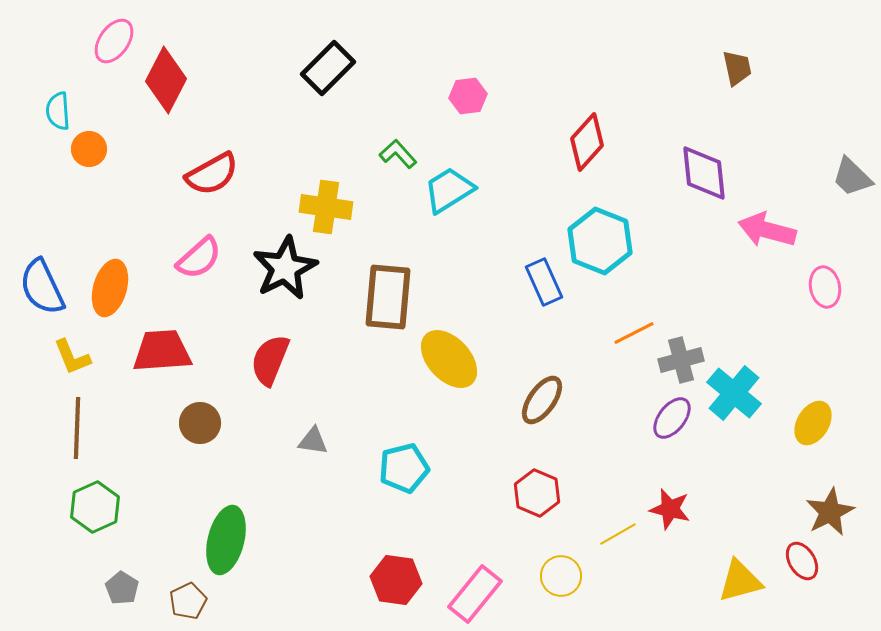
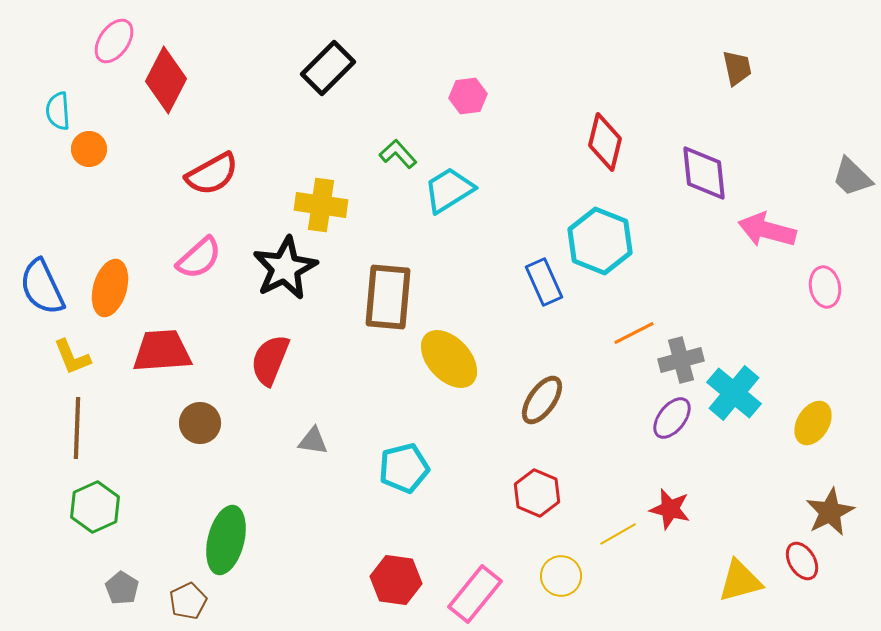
red diamond at (587, 142): moved 18 px right; rotated 28 degrees counterclockwise
yellow cross at (326, 207): moved 5 px left, 2 px up
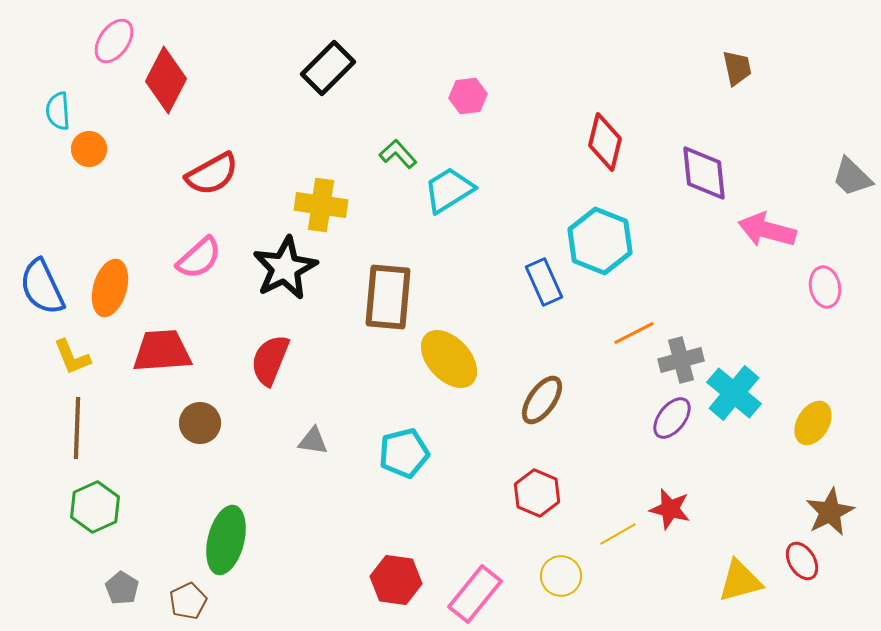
cyan pentagon at (404, 468): moved 15 px up
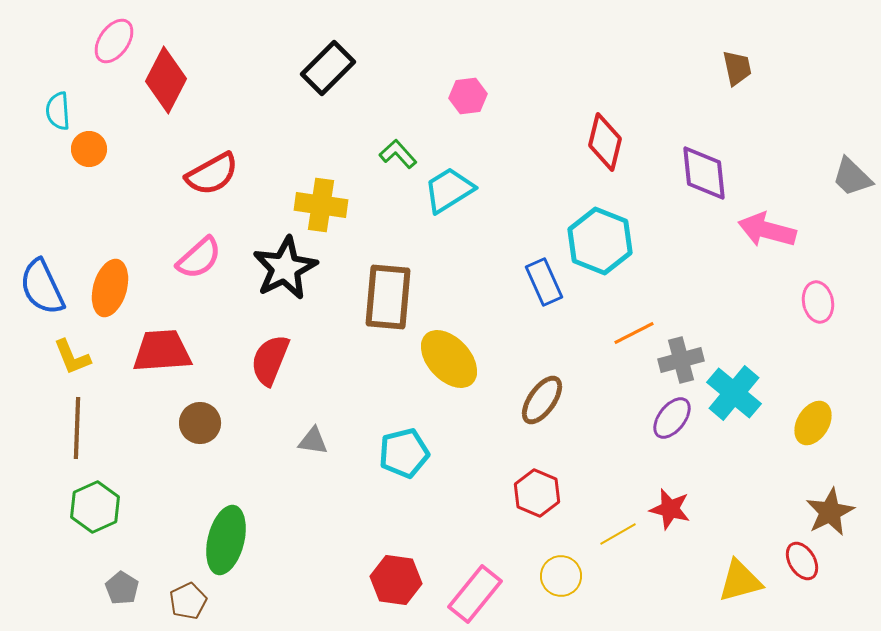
pink ellipse at (825, 287): moved 7 px left, 15 px down
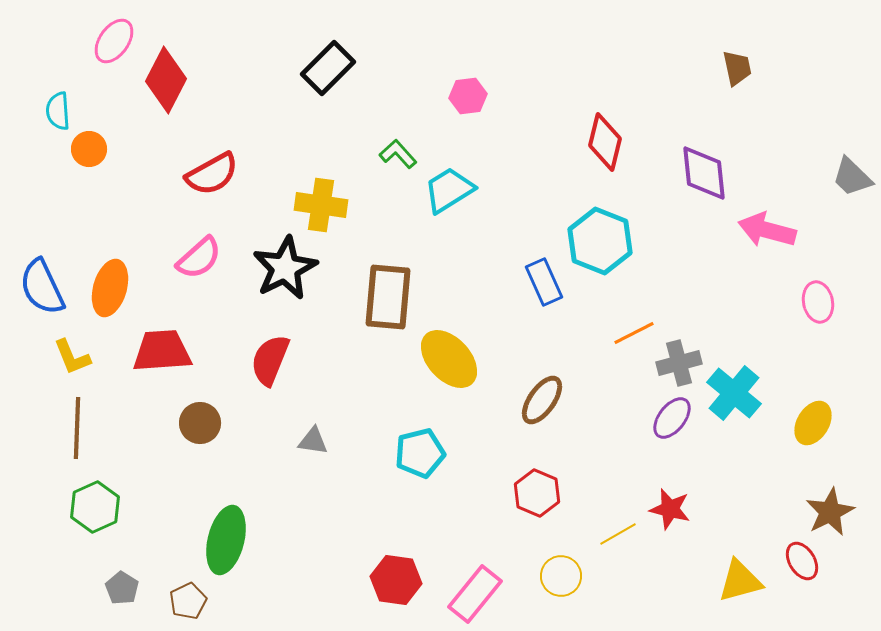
gray cross at (681, 360): moved 2 px left, 3 px down
cyan pentagon at (404, 453): moved 16 px right
